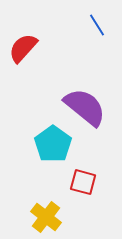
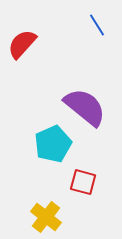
red semicircle: moved 1 px left, 4 px up
cyan pentagon: rotated 12 degrees clockwise
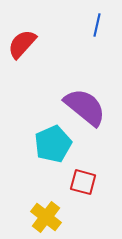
blue line: rotated 45 degrees clockwise
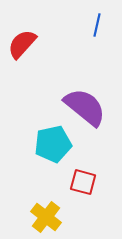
cyan pentagon: rotated 12 degrees clockwise
